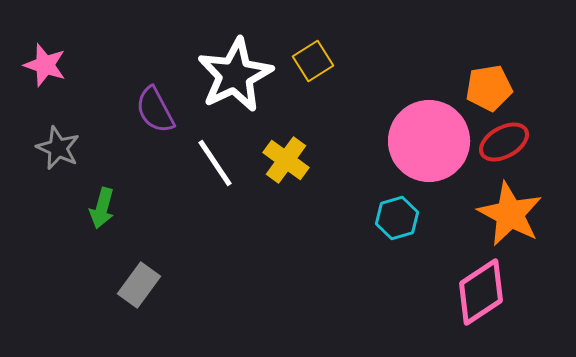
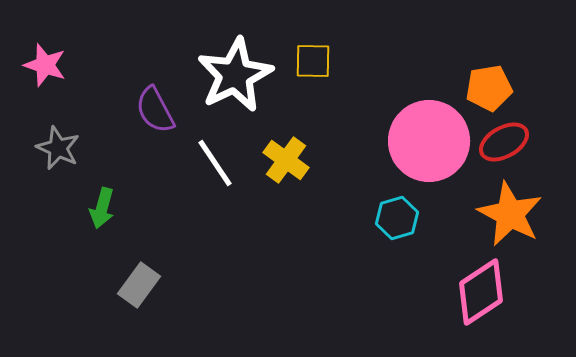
yellow square: rotated 33 degrees clockwise
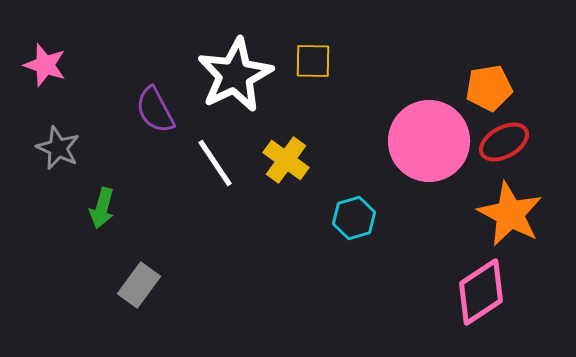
cyan hexagon: moved 43 px left
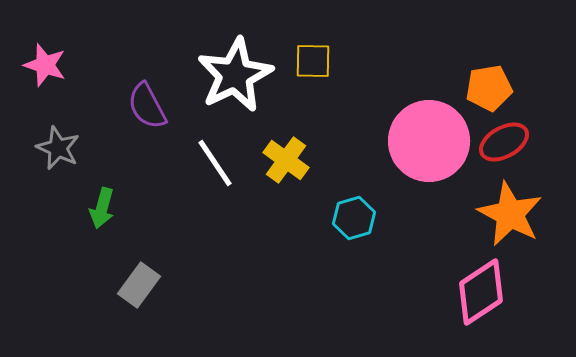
purple semicircle: moved 8 px left, 4 px up
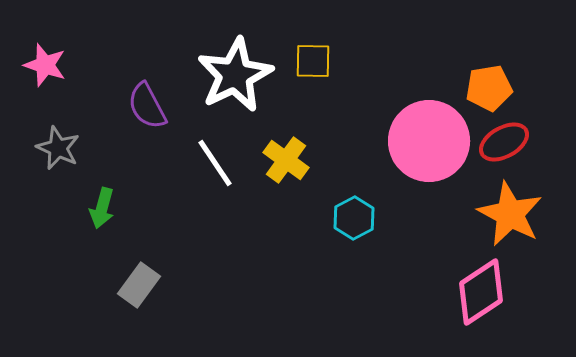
cyan hexagon: rotated 12 degrees counterclockwise
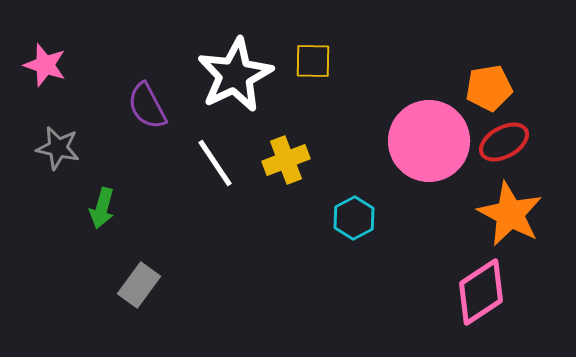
gray star: rotated 12 degrees counterclockwise
yellow cross: rotated 33 degrees clockwise
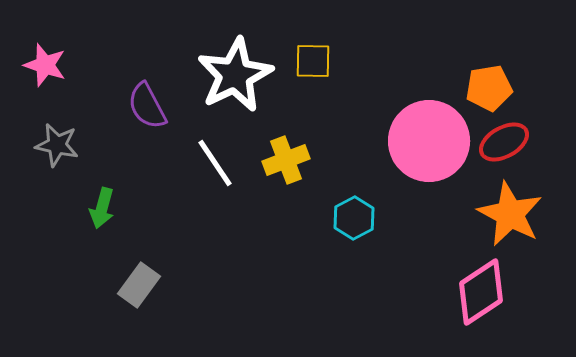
gray star: moved 1 px left, 3 px up
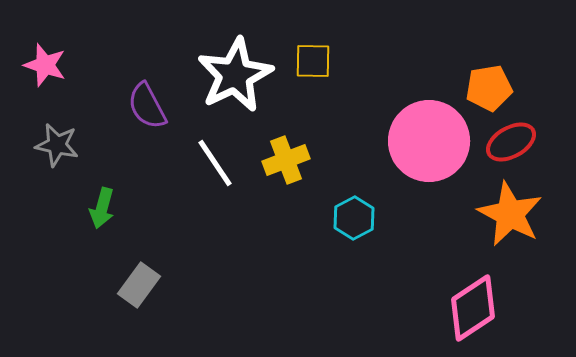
red ellipse: moved 7 px right
pink diamond: moved 8 px left, 16 px down
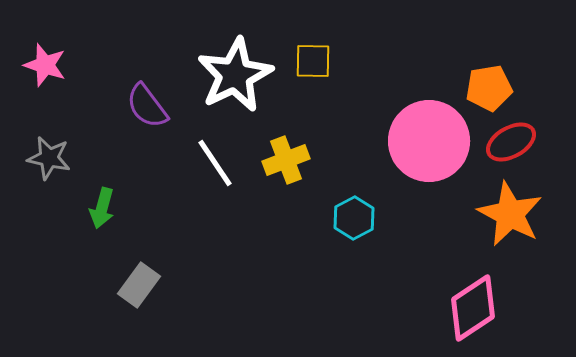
purple semicircle: rotated 9 degrees counterclockwise
gray star: moved 8 px left, 13 px down
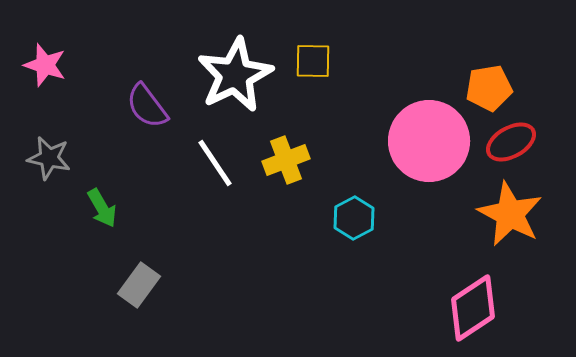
green arrow: rotated 45 degrees counterclockwise
